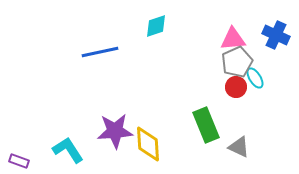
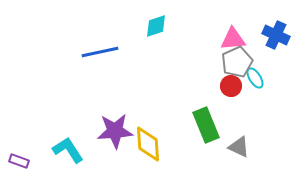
red circle: moved 5 px left, 1 px up
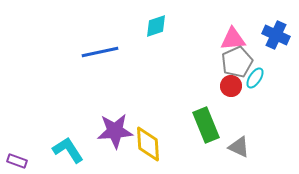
cyan ellipse: rotated 65 degrees clockwise
purple rectangle: moved 2 px left
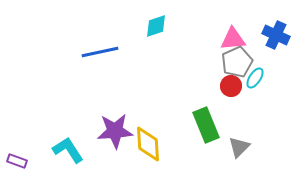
gray triangle: rotated 50 degrees clockwise
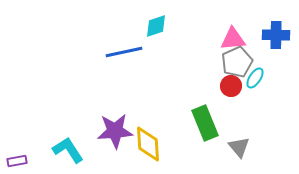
blue cross: rotated 24 degrees counterclockwise
blue line: moved 24 px right
green rectangle: moved 1 px left, 2 px up
gray triangle: rotated 25 degrees counterclockwise
purple rectangle: rotated 30 degrees counterclockwise
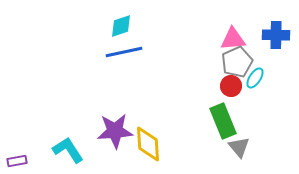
cyan diamond: moved 35 px left
green rectangle: moved 18 px right, 2 px up
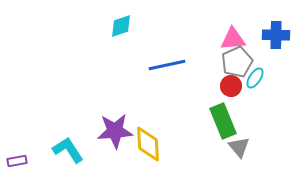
blue line: moved 43 px right, 13 px down
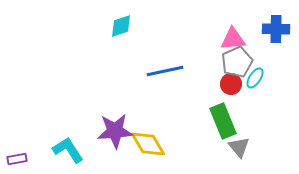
blue cross: moved 6 px up
blue line: moved 2 px left, 6 px down
red circle: moved 2 px up
yellow diamond: rotated 27 degrees counterclockwise
purple rectangle: moved 2 px up
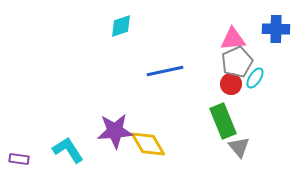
purple rectangle: moved 2 px right; rotated 18 degrees clockwise
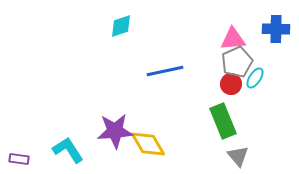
gray triangle: moved 1 px left, 9 px down
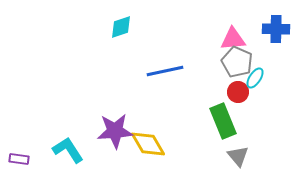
cyan diamond: moved 1 px down
gray pentagon: rotated 24 degrees counterclockwise
red circle: moved 7 px right, 8 px down
